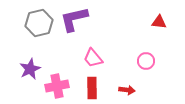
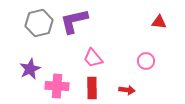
purple L-shape: moved 2 px down
pink cross: rotated 15 degrees clockwise
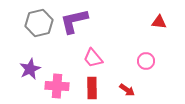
red arrow: rotated 28 degrees clockwise
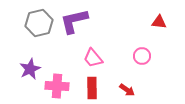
pink circle: moved 4 px left, 5 px up
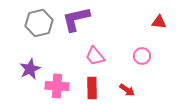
purple L-shape: moved 2 px right, 2 px up
pink trapezoid: moved 2 px right, 2 px up
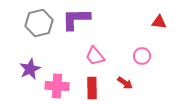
purple L-shape: rotated 12 degrees clockwise
red arrow: moved 2 px left, 7 px up
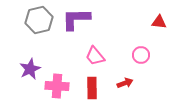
gray hexagon: moved 3 px up
pink circle: moved 1 px left, 1 px up
red arrow: rotated 56 degrees counterclockwise
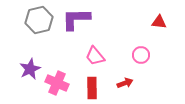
pink cross: moved 3 px up; rotated 20 degrees clockwise
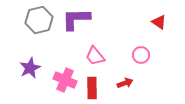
red triangle: rotated 28 degrees clockwise
purple star: moved 1 px up
pink cross: moved 8 px right, 3 px up
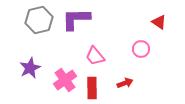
pink circle: moved 6 px up
pink cross: rotated 30 degrees clockwise
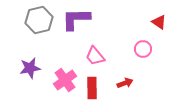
pink circle: moved 2 px right
purple star: rotated 15 degrees clockwise
